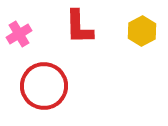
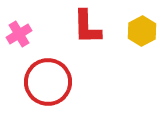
red L-shape: moved 8 px right
red circle: moved 4 px right, 4 px up
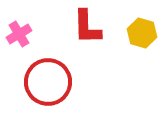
yellow hexagon: moved 2 px down; rotated 16 degrees counterclockwise
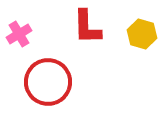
yellow hexagon: moved 1 px down
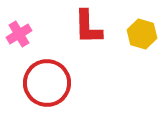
red L-shape: moved 1 px right
red circle: moved 1 px left, 1 px down
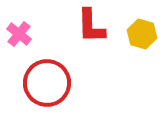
red L-shape: moved 3 px right, 1 px up
pink cross: rotated 20 degrees counterclockwise
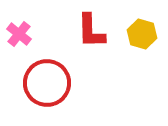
red L-shape: moved 5 px down
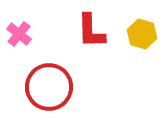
red circle: moved 2 px right, 4 px down
